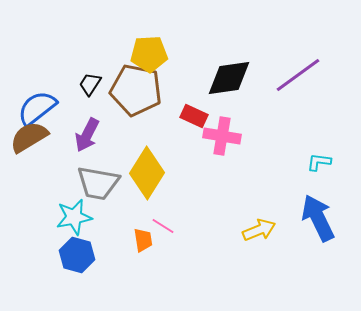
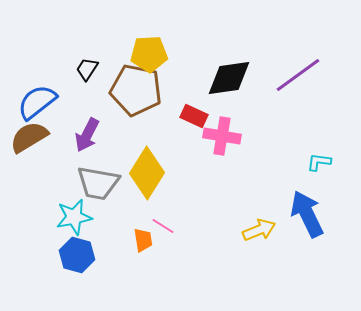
black trapezoid: moved 3 px left, 15 px up
blue semicircle: moved 6 px up
blue arrow: moved 11 px left, 4 px up
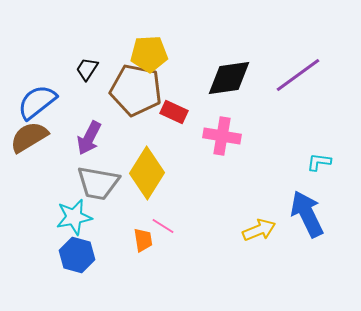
red rectangle: moved 20 px left, 4 px up
purple arrow: moved 2 px right, 3 px down
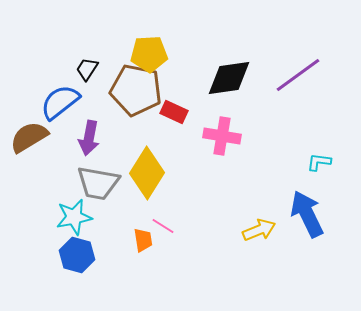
blue semicircle: moved 23 px right
purple arrow: rotated 16 degrees counterclockwise
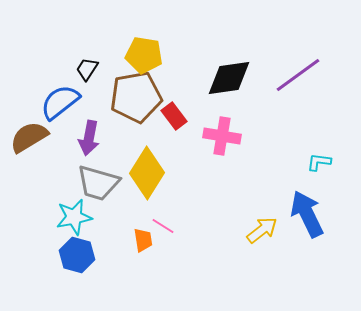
yellow pentagon: moved 5 px left, 1 px down; rotated 12 degrees clockwise
brown pentagon: moved 7 px down; rotated 21 degrees counterclockwise
red rectangle: moved 4 px down; rotated 28 degrees clockwise
gray trapezoid: rotated 6 degrees clockwise
yellow arrow: moved 3 px right; rotated 16 degrees counterclockwise
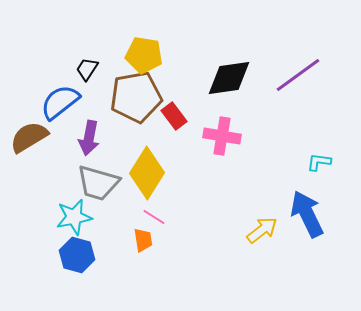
pink line: moved 9 px left, 9 px up
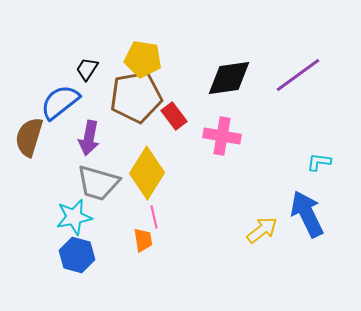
yellow pentagon: moved 1 px left, 4 px down
brown semicircle: rotated 42 degrees counterclockwise
pink line: rotated 45 degrees clockwise
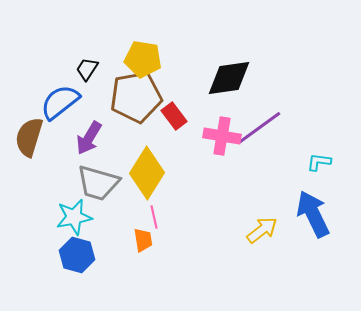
purple line: moved 39 px left, 53 px down
purple arrow: rotated 20 degrees clockwise
blue arrow: moved 6 px right
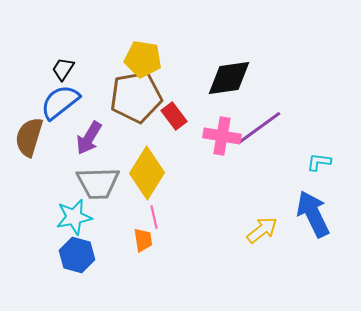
black trapezoid: moved 24 px left
gray trapezoid: rotated 18 degrees counterclockwise
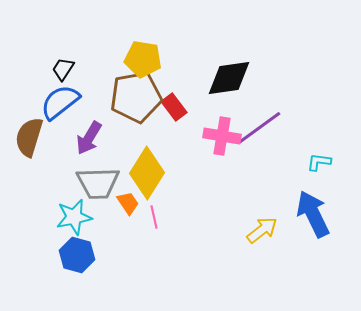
red rectangle: moved 9 px up
orange trapezoid: moved 15 px left, 37 px up; rotated 25 degrees counterclockwise
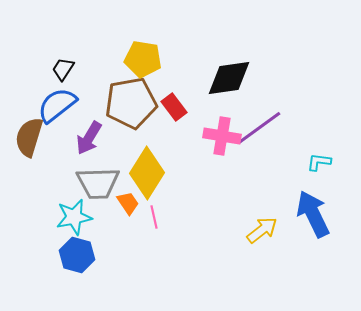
brown pentagon: moved 5 px left, 6 px down
blue semicircle: moved 3 px left, 3 px down
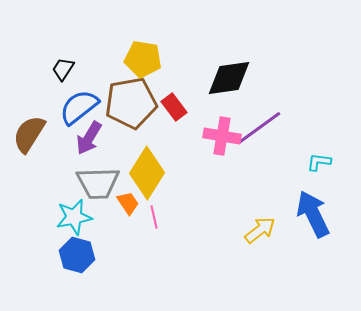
blue semicircle: moved 22 px right, 2 px down
brown semicircle: moved 3 px up; rotated 15 degrees clockwise
yellow arrow: moved 2 px left
